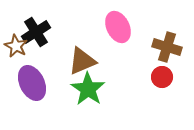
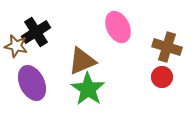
brown star: rotated 15 degrees counterclockwise
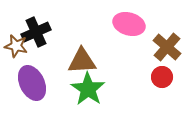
pink ellipse: moved 11 px right, 3 px up; rotated 48 degrees counterclockwise
black cross: rotated 8 degrees clockwise
brown cross: rotated 24 degrees clockwise
brown triangle: rotated 20 degrees clockwise
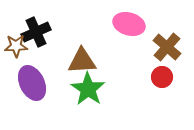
brown star: rotated 15 degrees counterclockwise
